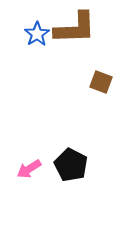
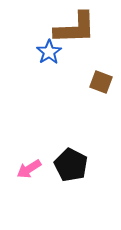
blue star: moved 12 px right, 18 px down
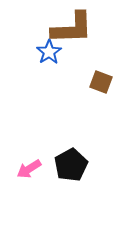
brown L-shape: moved 3 px left
black pentagon: rotated 16 degrees clockwise
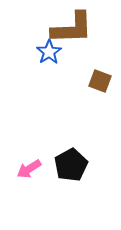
brown square: moved 1 px left, 1 px up
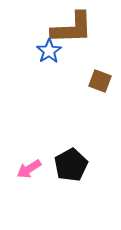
blue star: moved 1 px up
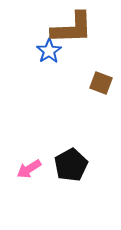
brown square: moved 1 px right, 2 px down
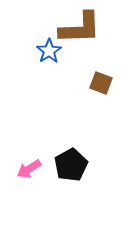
brown L-shape: moved 8 px right
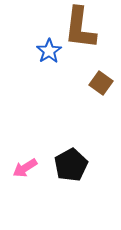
brown L-shape: rotated 99 degrees clockwise
brown square: rotated 15 degrees clockwise
pink arrow: moved 4 px left, 1 px up
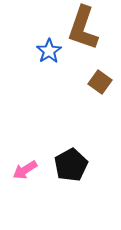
brown L-shape: moved 3 px right; rotated 12 degrees clockwise
brown square: moved 1 px left, 1 px up
pink arrow: moved 2 px down
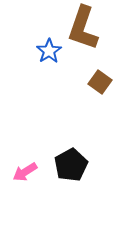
pink arrow: moved 2 px down
